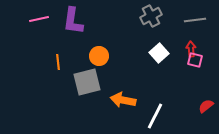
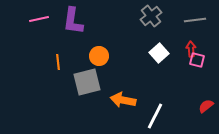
gray cross: rotated 10 degrees counterclockwise
pink square: moved 2 px right
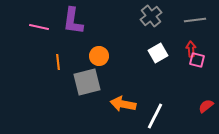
pink line: moved 8 px down; rotated 24 degrees clockwise
white square: moved 1 px left; rotated 12 degrees clockwise
orange arrow: moved 4 px down
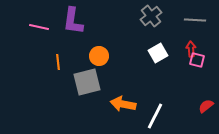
gray line: rotated 10 degrees clockwise
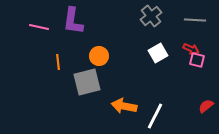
red arrow: rotated 119 degrees clockwise
orange arrow: moved 1 px right, 2 px down
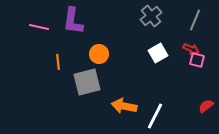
gray line: rotated 70 degrees counterclockwise
orange circle: moved 2 px up
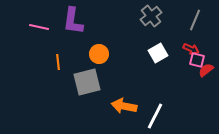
red semicircle: moved 36 px up
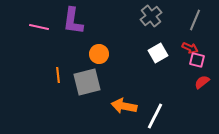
red arrow: moved 1 px left, 1 px up
orange line: moved 13 px down
red semicircle: moved 4 px left, 12 px down
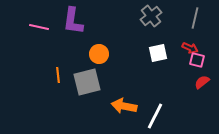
gray line: moved 2 px up; rotated 10 degrees counterclockwise
white square: rotated 18 degrees clockwise
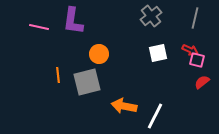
red arrow: moved 2 px down
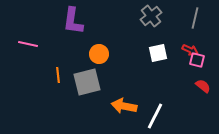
pink line: moved 11 px left, 17 px down
red semicircle: moved 1 px right, 4 px down; rotated 77 degrees clockwise
